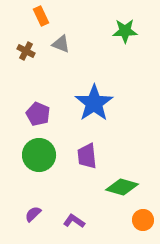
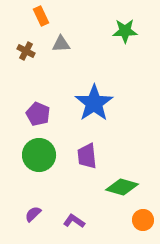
gray triangle: rotated 24 degrees counterclockwise
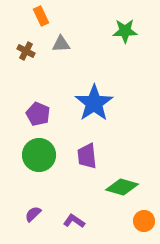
orange circle: moved 1 px right, 1 px down
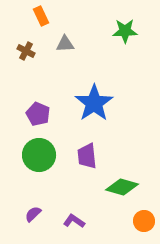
gray triangle: moved 4 px right
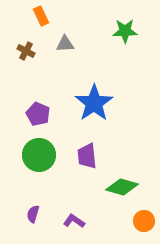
purple semicircle: rotated 30 degrees counterclockwise
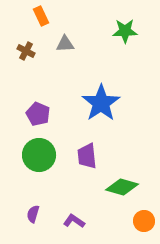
blue star: moved 7 px right
